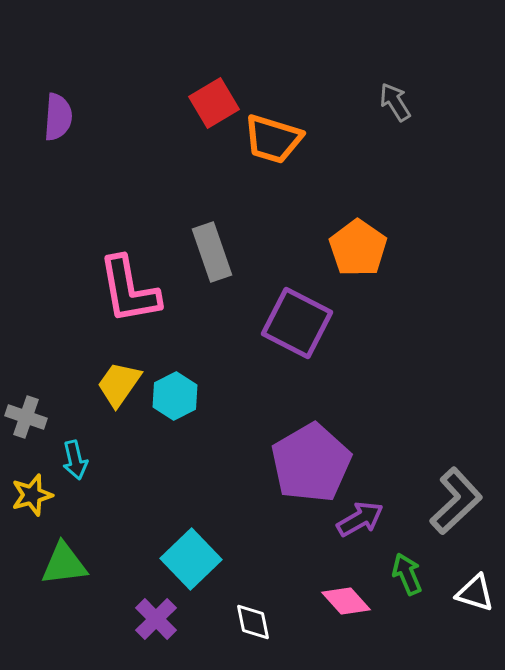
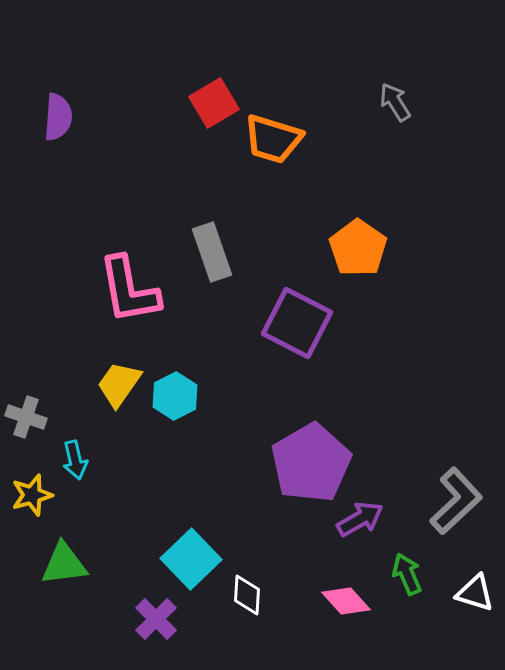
white diamond: moved 6 px left, 27 px up; rotated 15 degrees clockwise
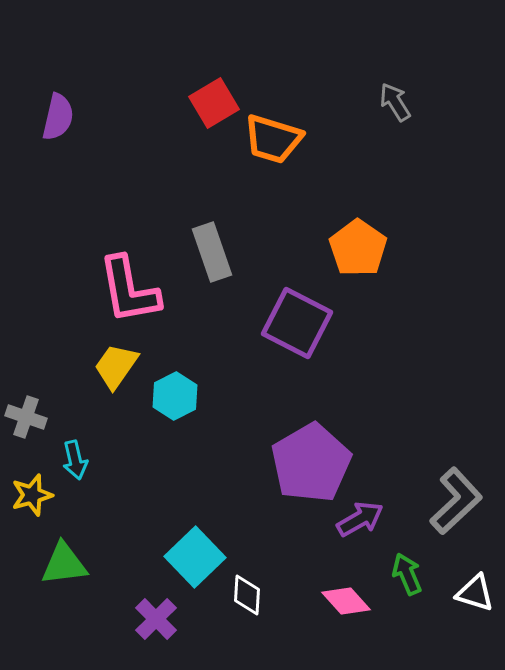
purple semicircle: rotated 9 degrees clockwise
yellow trapezoid: moved 3 px left, 18 px up
cyan square: moved 4 px right, 2 px up
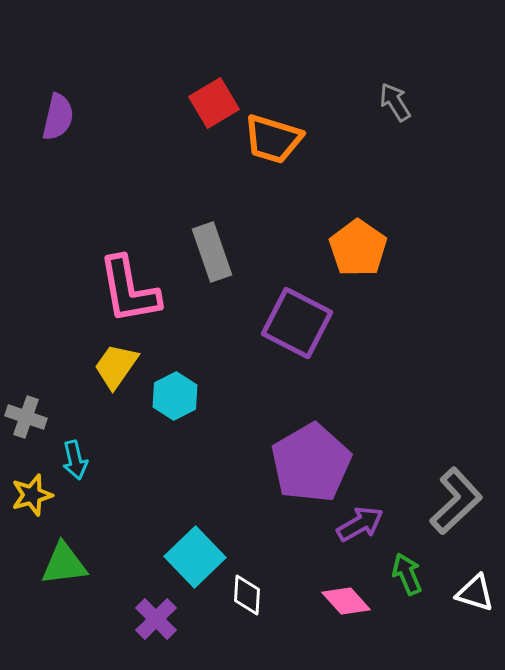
purple arrow: moved 5 px down
